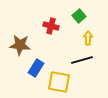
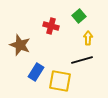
brown star: rotated 15 degrees clockwise
blue rectangle: moved 4 px down
yellow square: moved 1 px right, 1 px up
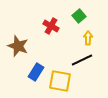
red cross: rotated 14 degrees clockwise
brown star: moved 2 px left, 1 px down
black line: rotated 10 degrees counterclockwise
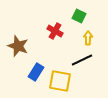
green square: rotated 24 degrees counterclockwise
red cross: moved 4 px right, 5 px down
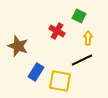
red cross: moved 2 px right
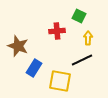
red cross: rotated 35 degrees counterclockwise
blue rectangle: moved 2 px left, 4 px up
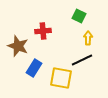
red cross: moved 14 px left
yellow square: moved 1 px right, 3 px up
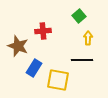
green square: rotated 24 degrees clockwise
black line: rotated 25 degrees clockwise
yellow square: moved 3 px left, 2 px down
